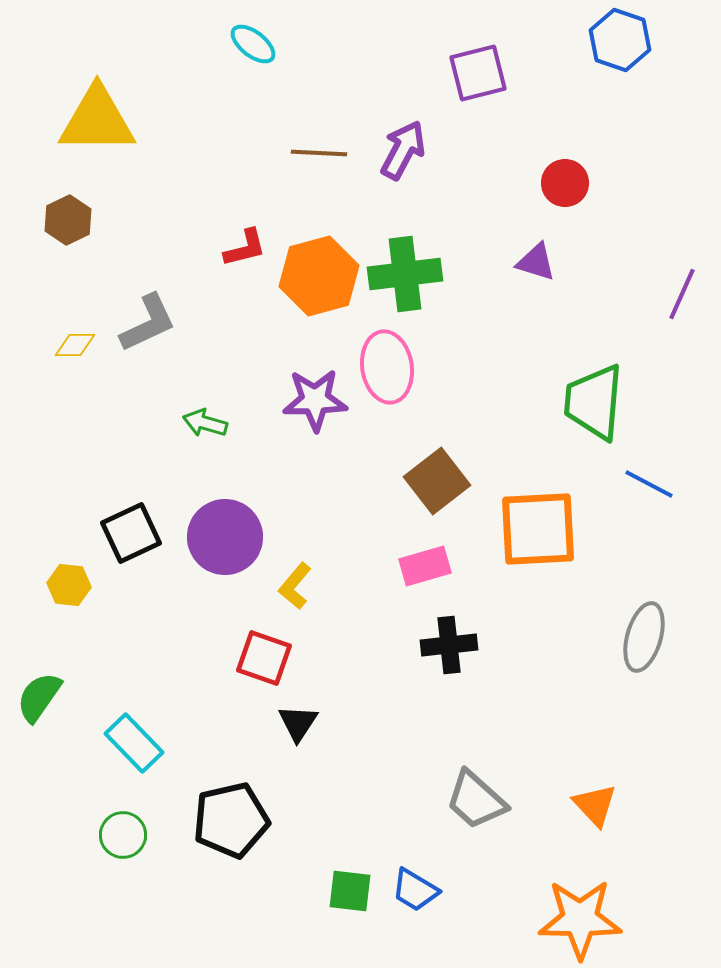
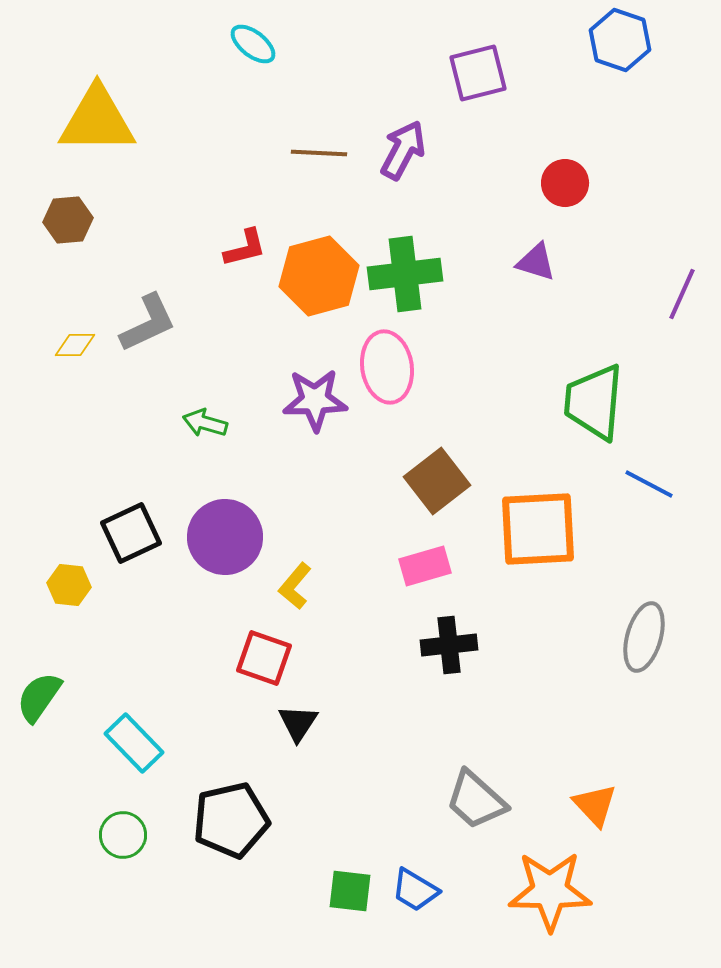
brown hexagon: rotated 21 degrees clockwise
orange star: moved 30 px left, 28 px up
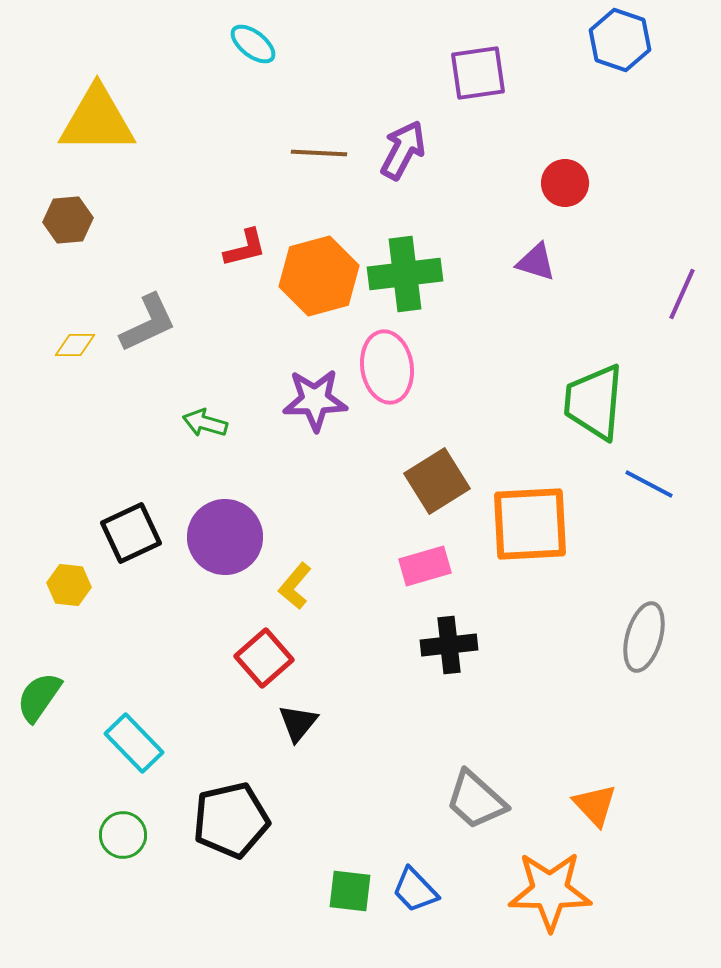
purple square: rotated 6 degrees clockwise
brown square: rotated 6 degrees clockwise
orange square: moved 8 px left, 5 px up
red square: rotated 30 degrees clockwise
black triangle: rotated 6 degrees clockwise
blue trapezoid: rotated 15 degrees clockwise
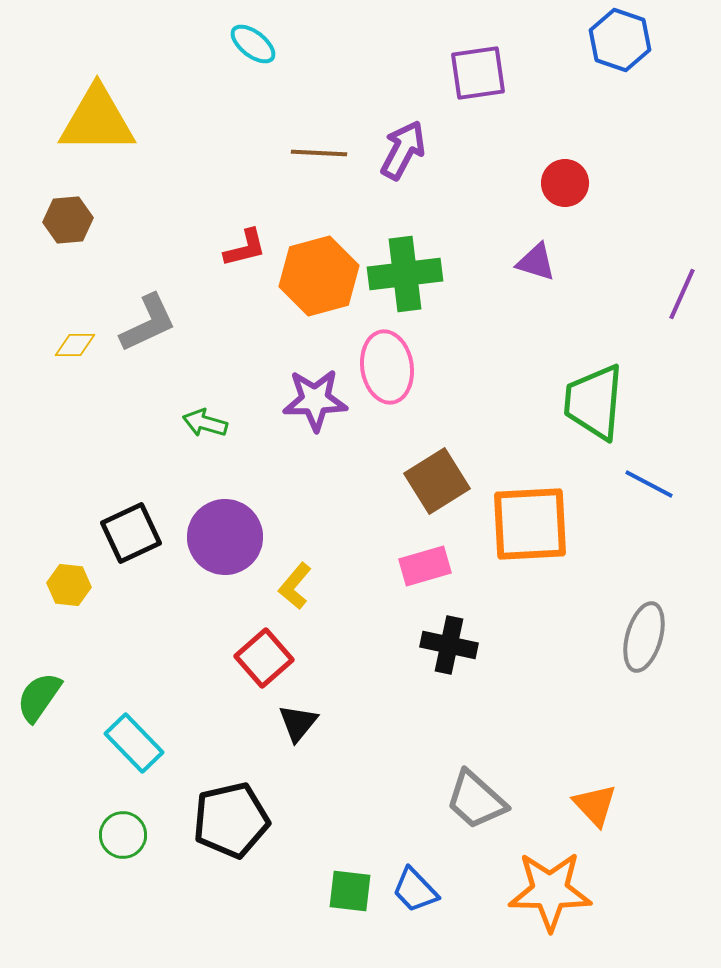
black cross: rotated 18 degrees clockwise
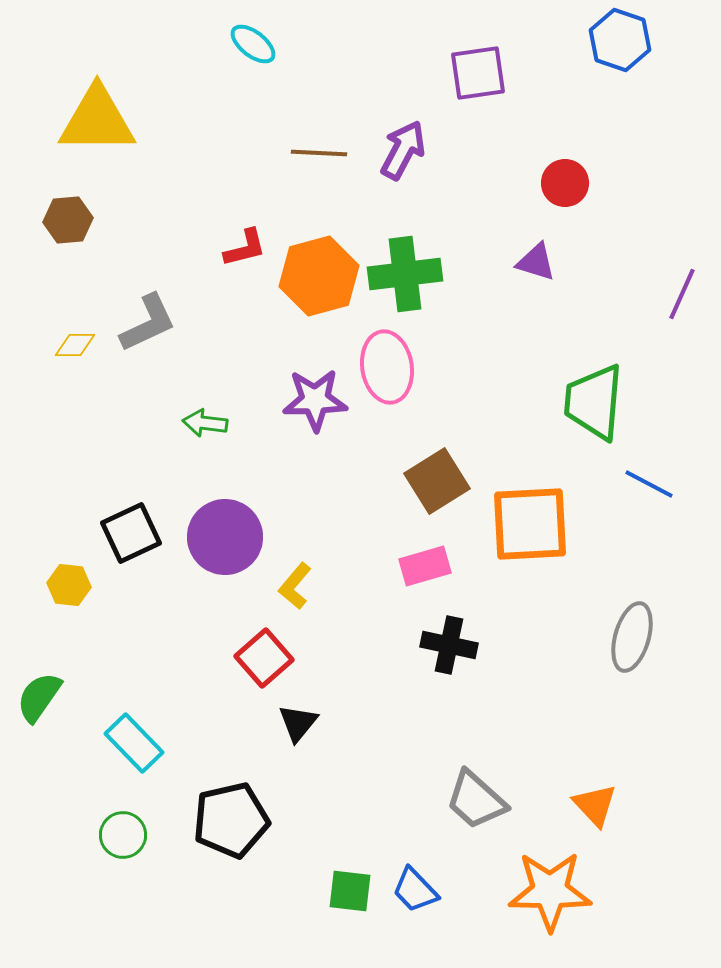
green arrow: rotated 9 degrees counterclockwise
gray ellipse: moved 12 px left
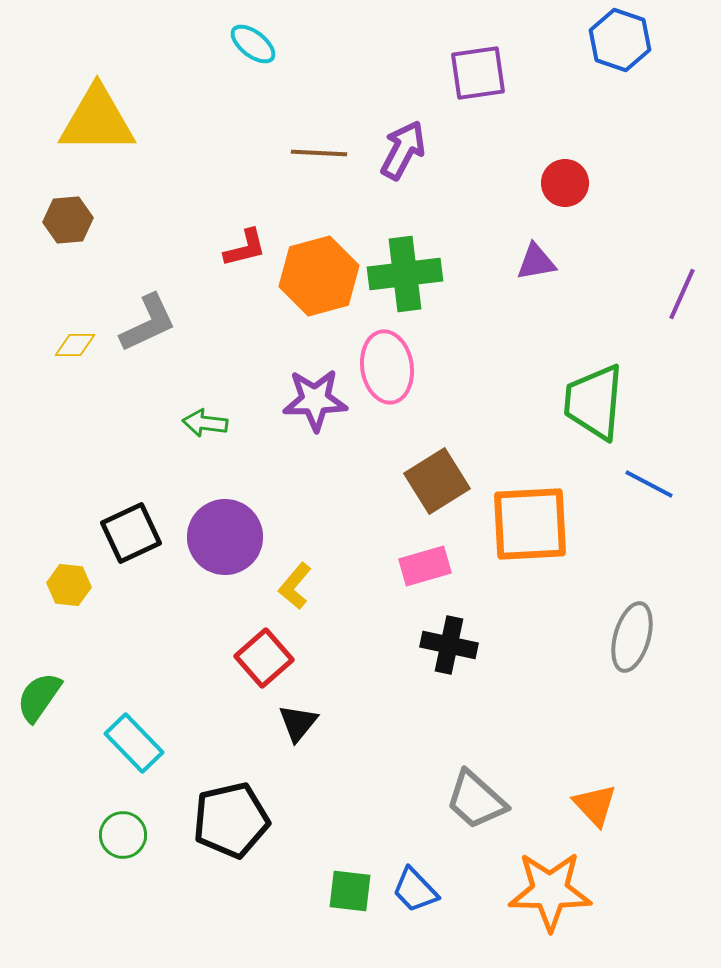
purple triangle: rotated 27 degrees counterclockwise
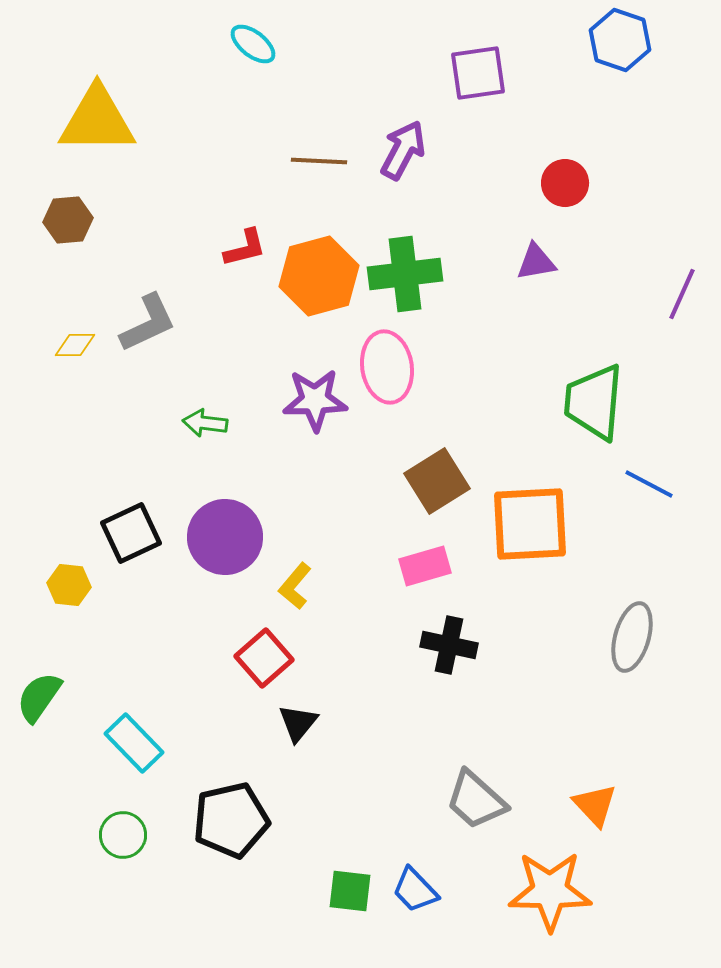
brown line: moved 8 px down
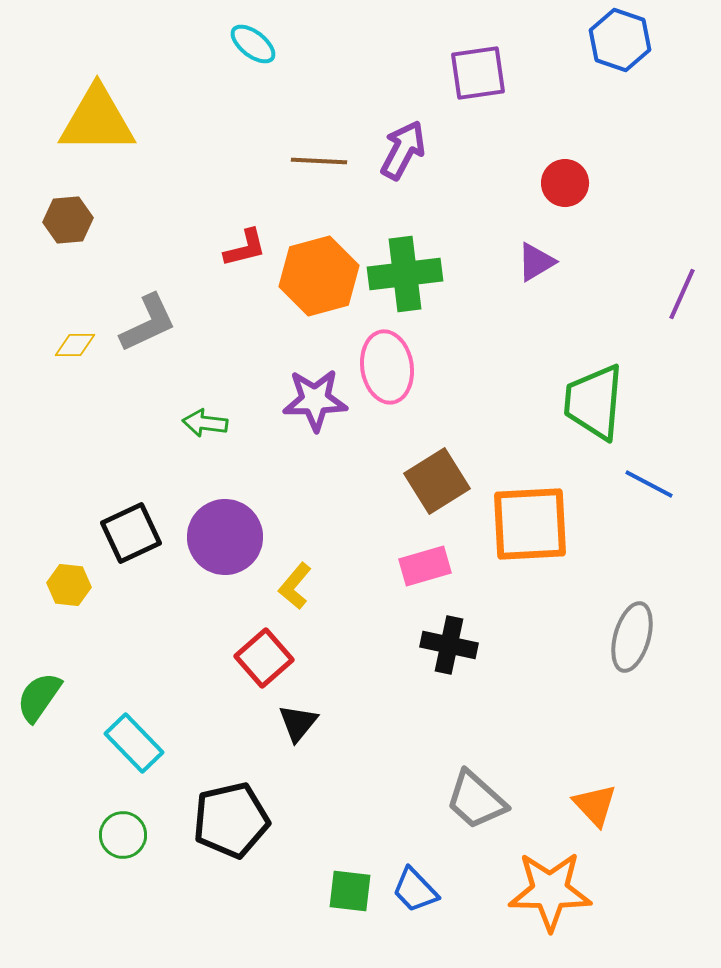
purple triangle: rotated 21 degrees counterclockwise
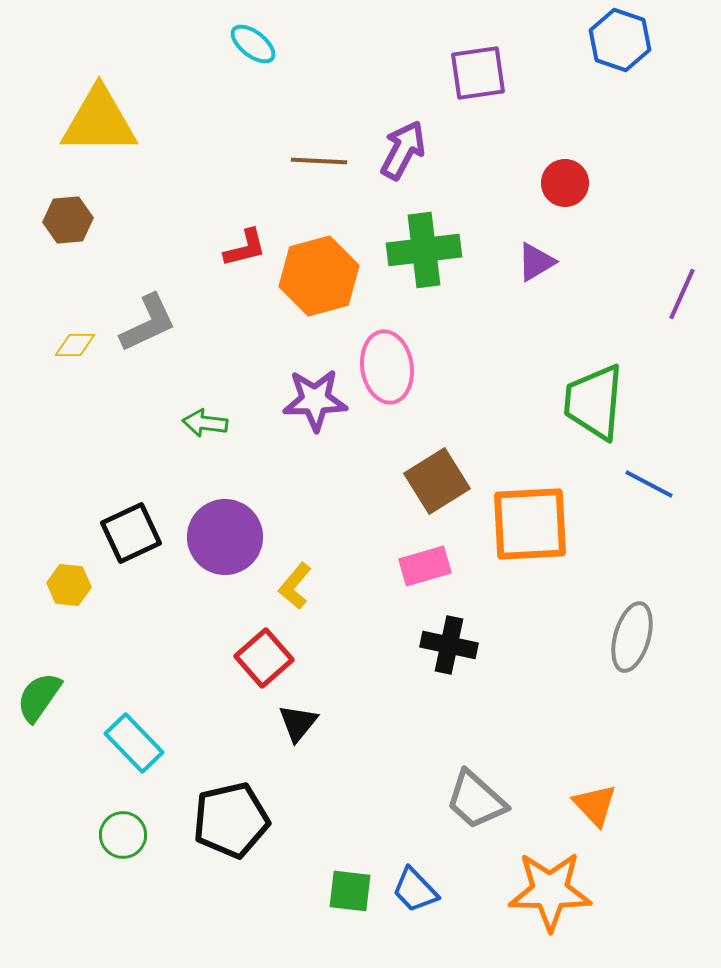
yellow triangle: moved 2 px right, 1 px down
green cross: moved 19 px right, 24 px up
